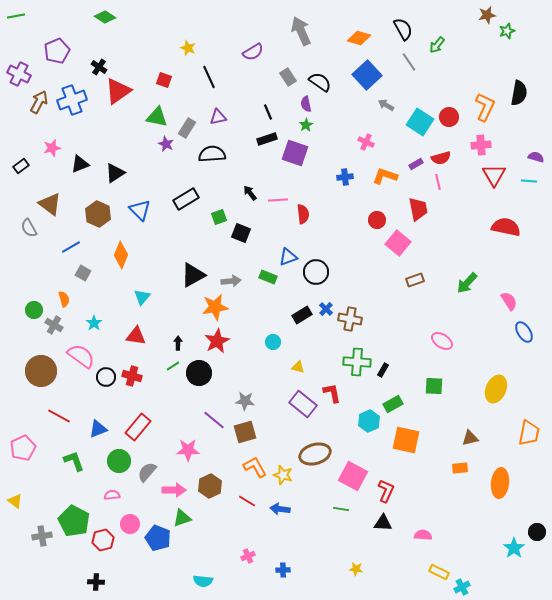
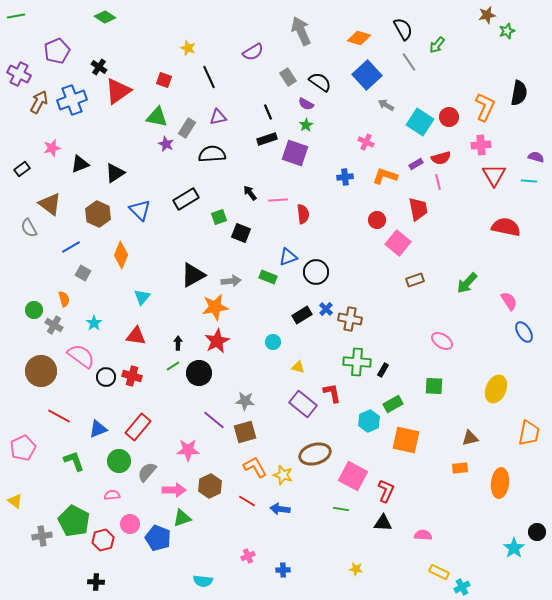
purple semicircle at (306, 104): rotated 49 degrees counterclockwise
black rectangle at (21, 166): moved 1 px right, 3 px down
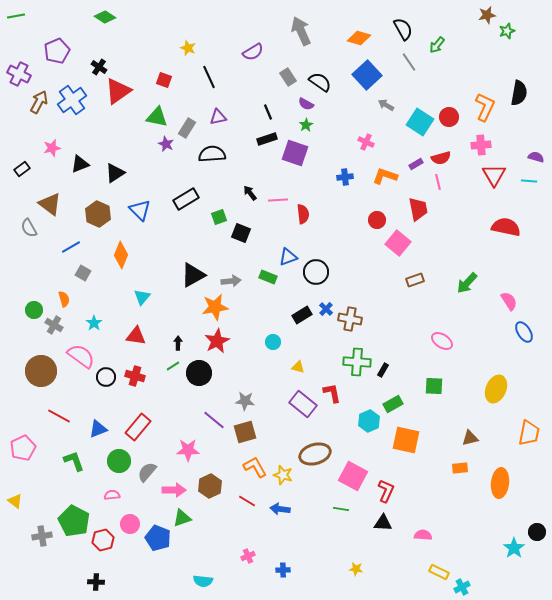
blue cross at (72, 100): rotated 16 degrees counterclockwise
red cross at (132, 376): moved 3 px right
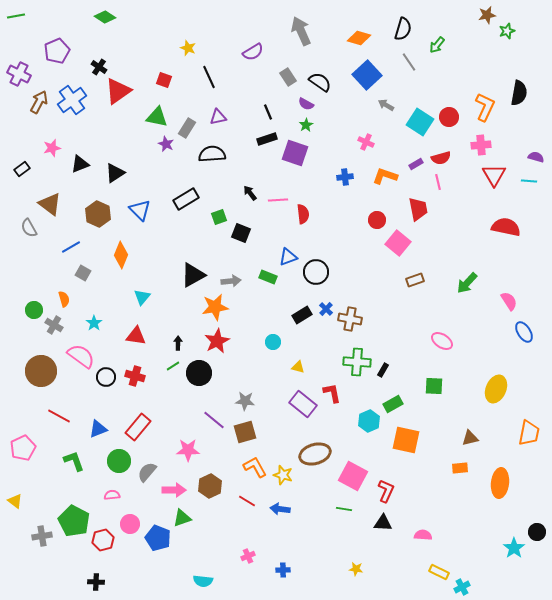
black semicircle at (403, 29): rotated 45 degrees clockwise
green line at (341, 509): moved 3 px right
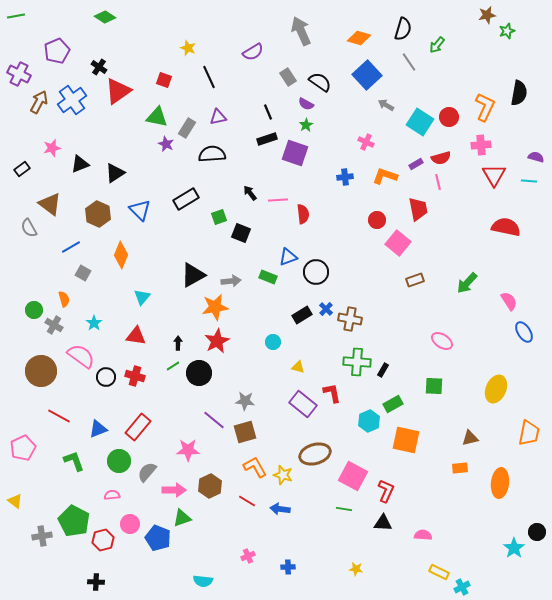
blue cross at (283, 570): moved 5 px right, 3 px up
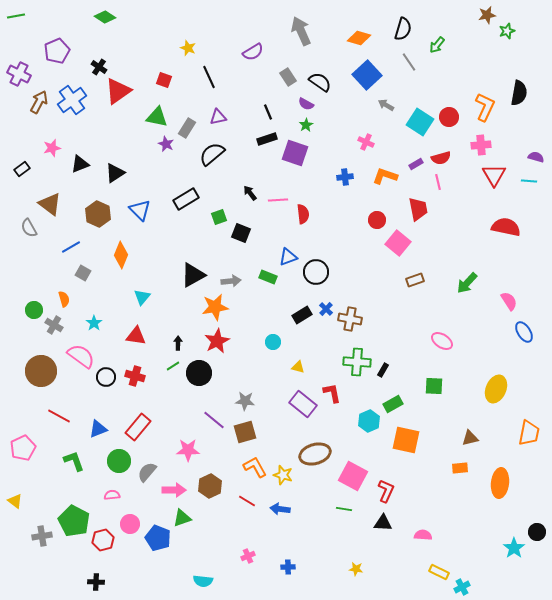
black semicircle at (212, 154): rotated 36 degrees counterclockwise
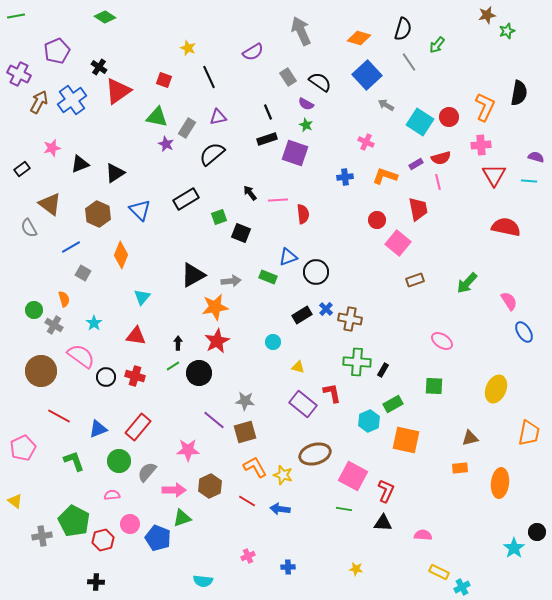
green star at (306, 125): rotated 16 degrees counterclockwise
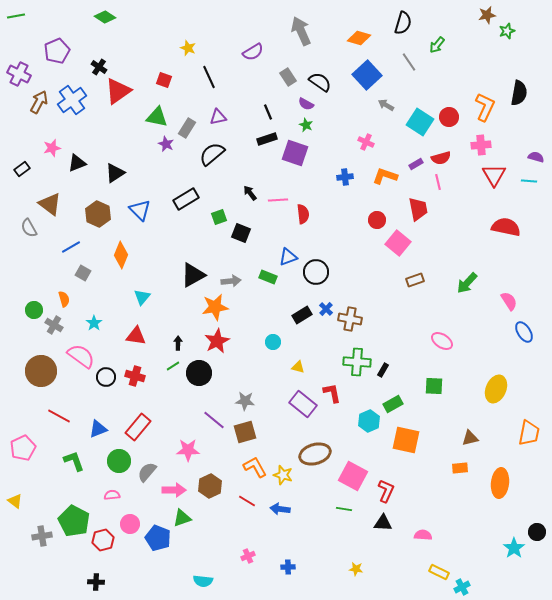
black semicircle at (403, 29): moved 6 px up
black triangle at (80, 164): moved 3 px left, 1 px up
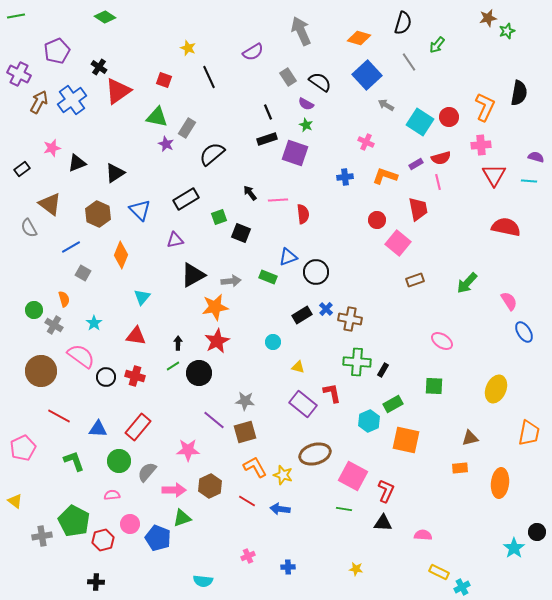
brown star at (487, 15): moved 1 px right, 3 px down
purple triangle at (218, 117): moved 43 px left, 123 px down
blue triangle at (98, 429): rotated 24 degrees clockwise
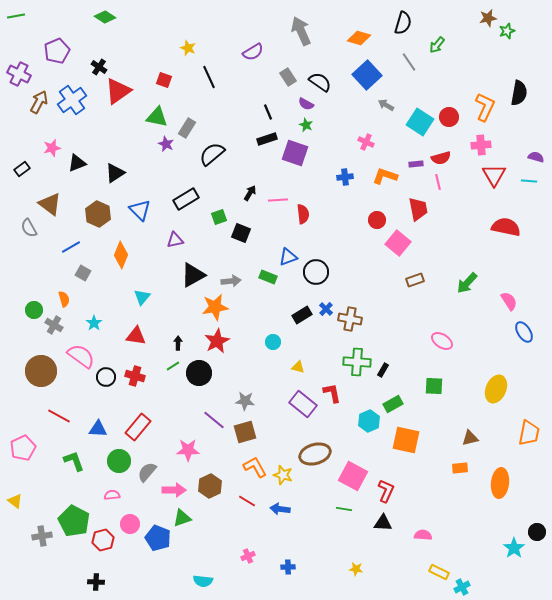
purple rectangle at (416, 164): rotated 24 degrees clockwise
black arrow at (250, 193): rotated 70 degrees clockwise
